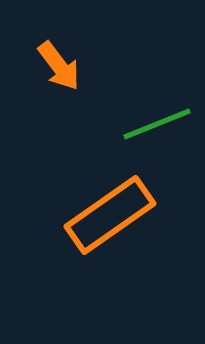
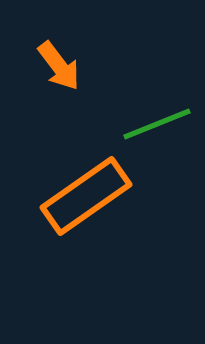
orange rectangle: moved 24 px left, 19 px up
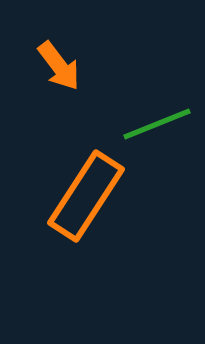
orange rectangle: rotated 22 degrees counterclockwise
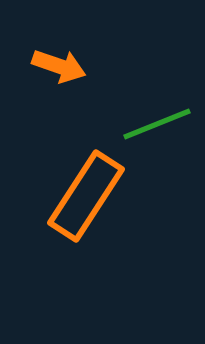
orange arrow: rotated 34 degrees counterclockwise
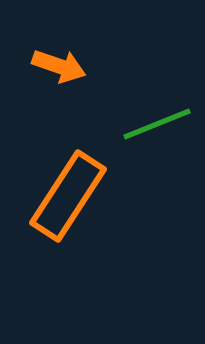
orange rectangle: moved 18 px left
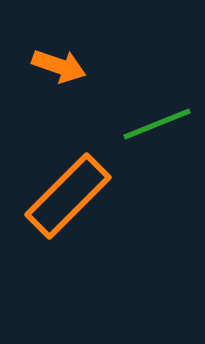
orange rectangle: rotated 12 degrees clockwise
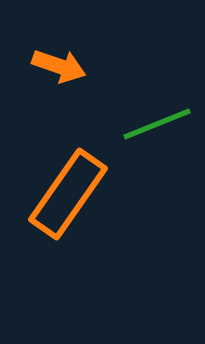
orange rectangle: moved 2 px up; rotated 10 degrees counterclockwise
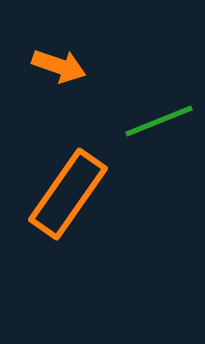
green line: moved 2 px right, 3 px up
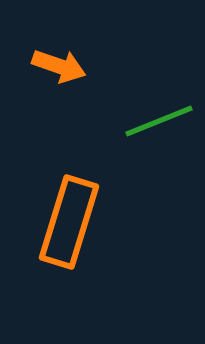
orange rectangle: moved 1 px right, 28 px down; rotated 18 degrees counterclockwise
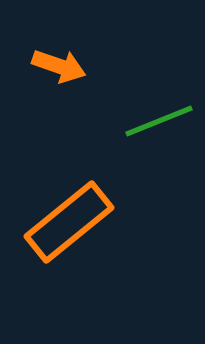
orange rectangle: rotated 34 degrees clockwise
